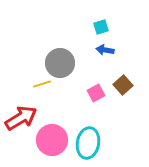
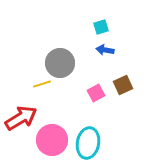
brown square: rotated 18 degrees clockwise
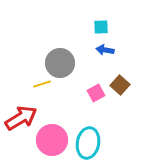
cyan square: rotated 14 degrees clockwise
brown square: moved 3 px left; rotated 24 degrees counterclockwise
